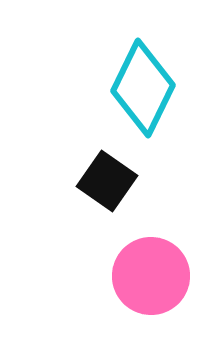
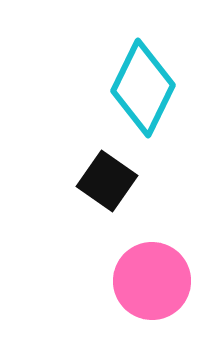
pink circle: moved 1 px right, 5 px down
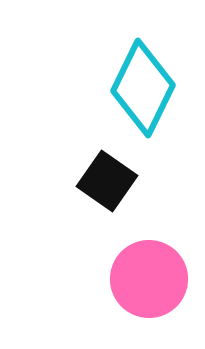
pink circle: moved 3 px left, 2 px up
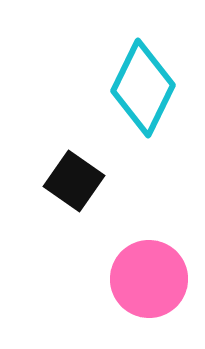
black square: moved 33 px left
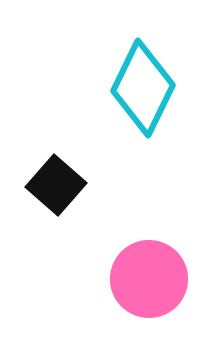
black square: moved 18 px left, 4 px down; rotated 6 degrees clockwise
